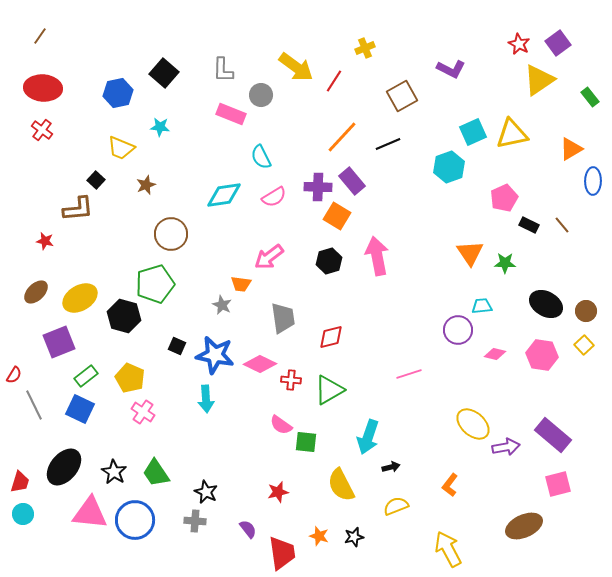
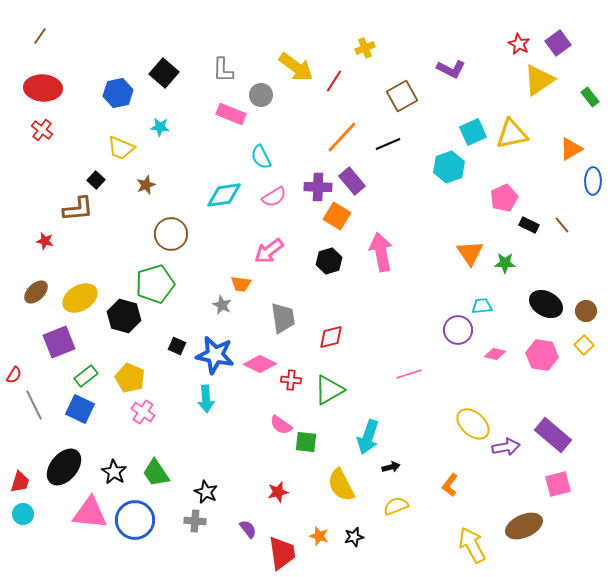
pink arrow at (377, 256): moved 4 px right, 4 px up
pink arrow at (269, 257): moved 6 px up
yellow arrow at (448, 549): moved 24 px right, 4 px up
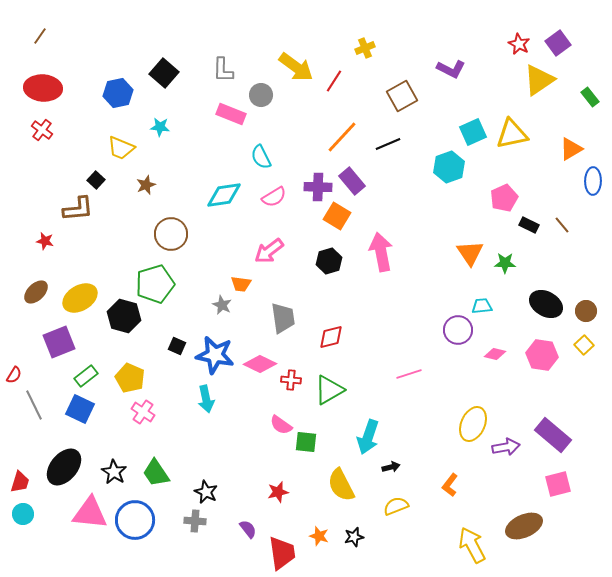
cyan arrow at (206, 399): rotated 8 degrees counterclockwise
yellow ellipse at (473, 424): rotated 72 degrees clockwise
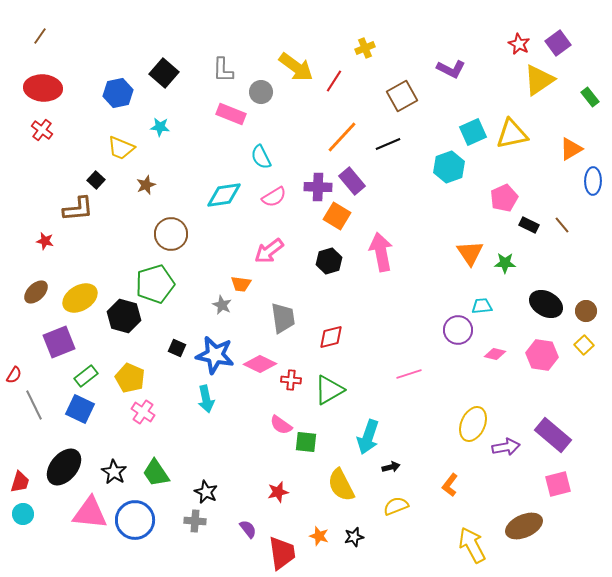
gray circle at (261, 95): moved 3 px up
black square at (177, 346): moved 2 px down
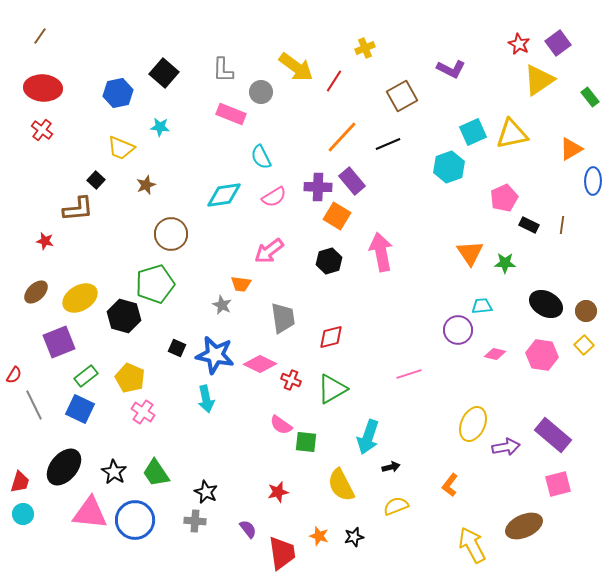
brown line at (562, 225): rotated 48 degrees clockwise
red cross at (291, 380): rotated 18 degrees clockwise
green triangle at (329, 390): moved 3 px right, 1 px up
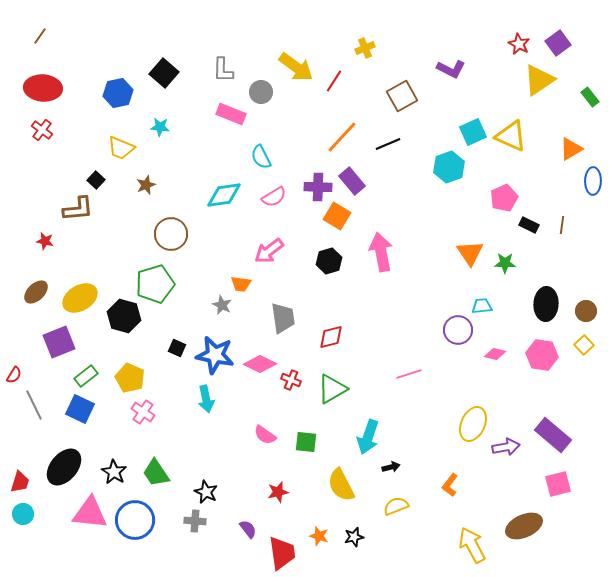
yellow triangle at (512, 134): moved 1 px left, 2 px down; rotated 36 degrees clockwise
black ellipse at (546, 304): rotated 64 degrees clockwise
pink semicircle at (281, 425): moved 16 px left, 10 px down
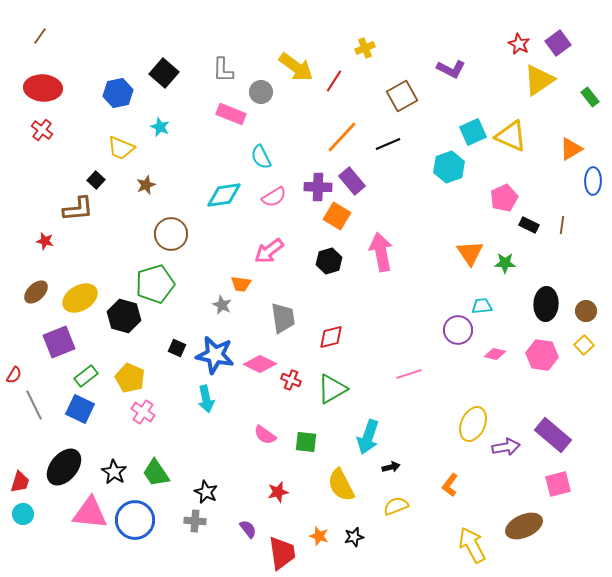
cyan star at (160, 127): rotated 18 degrees clockwise
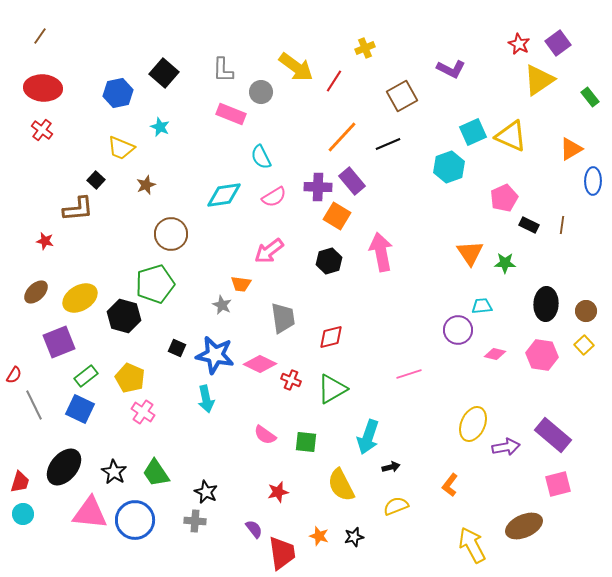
purple semicircle at (248, 529): moved 6 px right
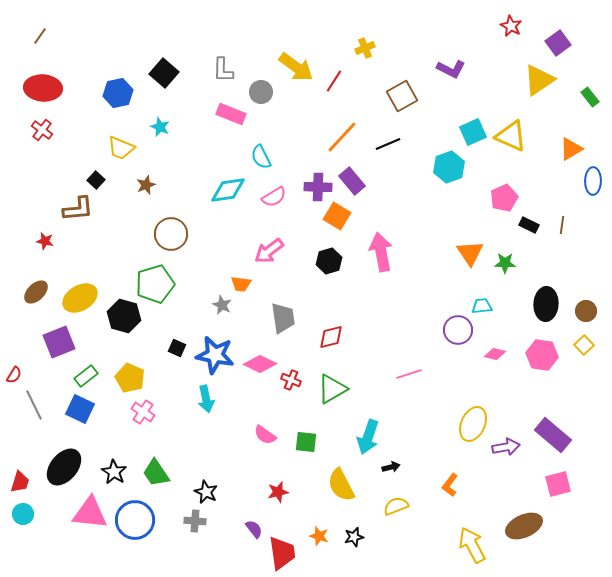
red star at (519, 44): moved 8 px left, 18 px up
cyan diamond at (224, 195): moved 4 px right, 5 px up
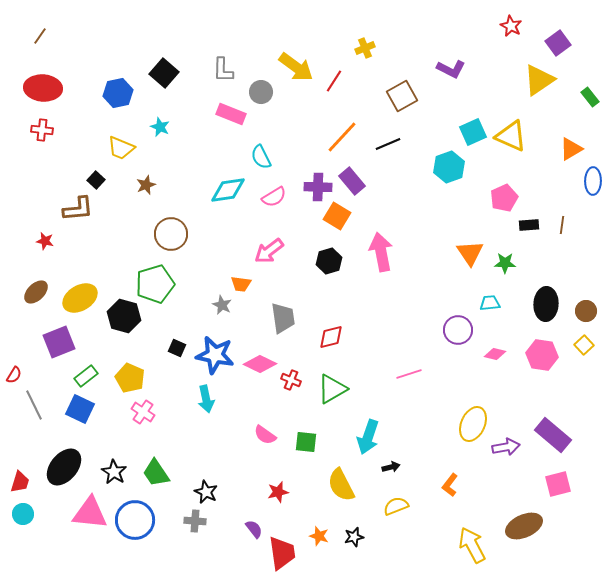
red cross at (42, 130): rotated 30 degrees counterclockwise
black rectangle at (529, 225): rotated 30 degrees counterclockwise
cyan trapezoid at (482, 306): moved 8 px right, 3 px up
